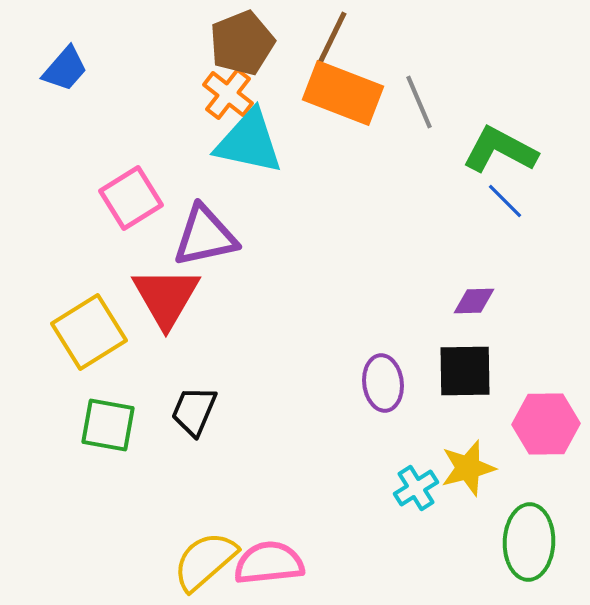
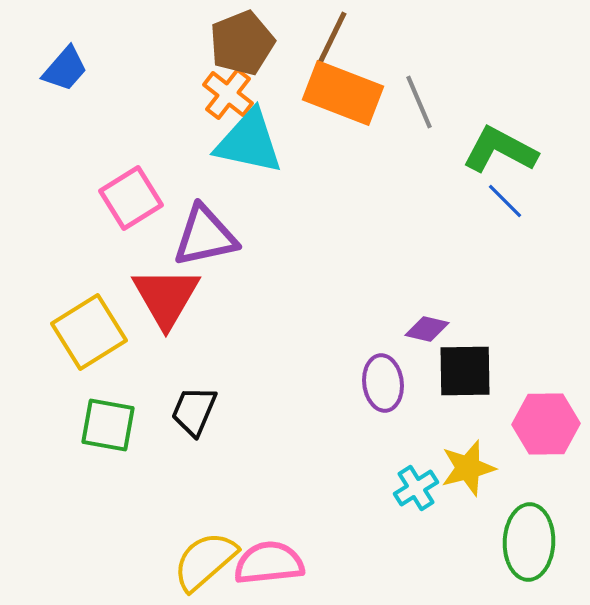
purple diamond: moved 47 px left, 28 px down; rotated 15 degrees clockwise
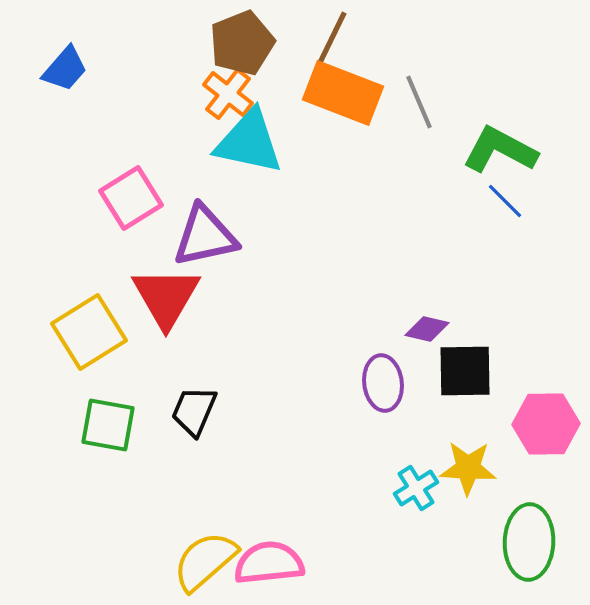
yellow star: rotated 18 degrees clockwise
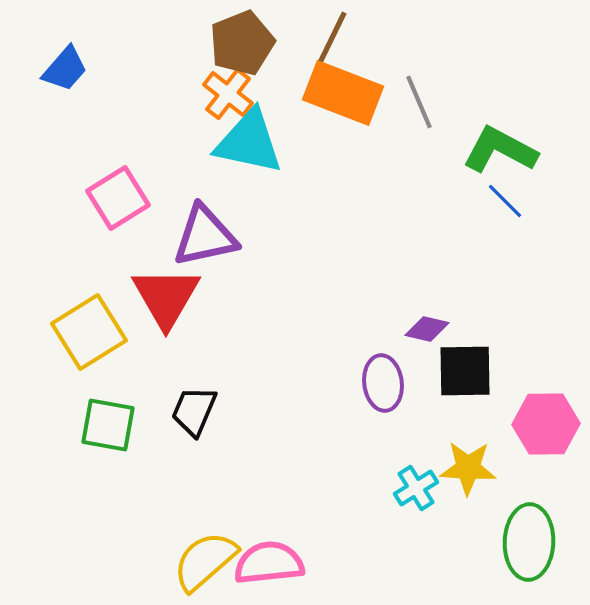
pink square: moved 13 px left
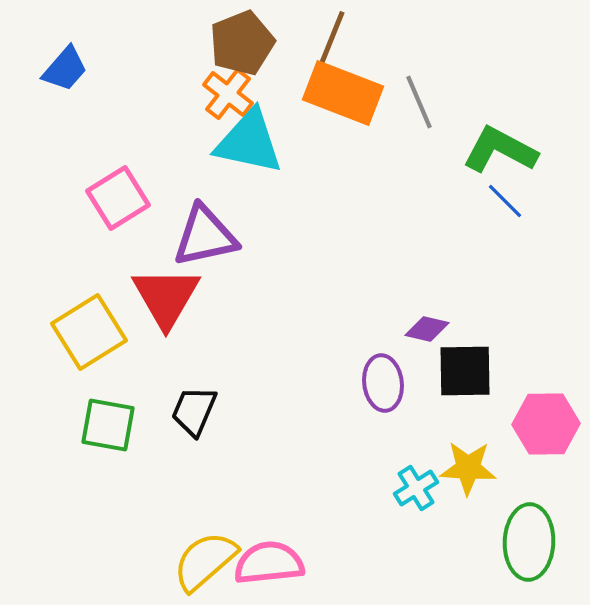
brown line: rotated 4 degrees counterclockwise
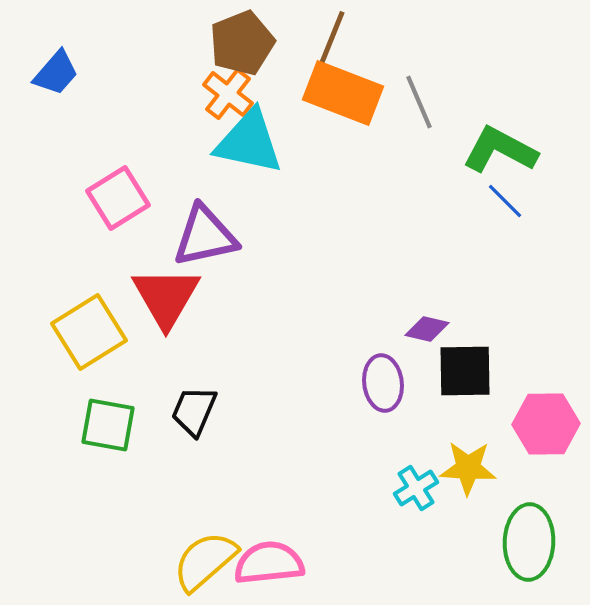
blue trapezoid: moved 9 px left, 4 px down
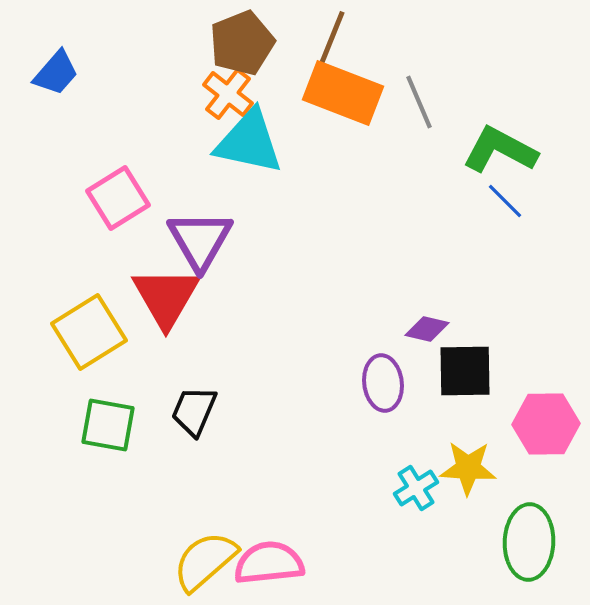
purple triangle: moved 5 px left, 4 px down; rotated 48 degrees counterclockwise
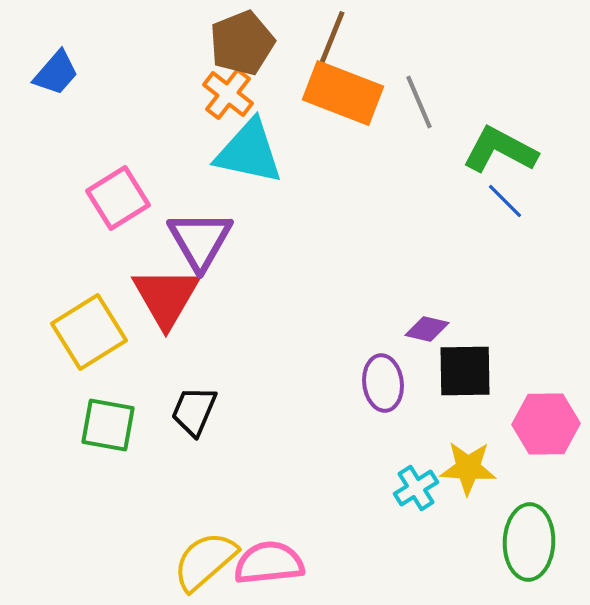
cyan triangle: moved 10 px down
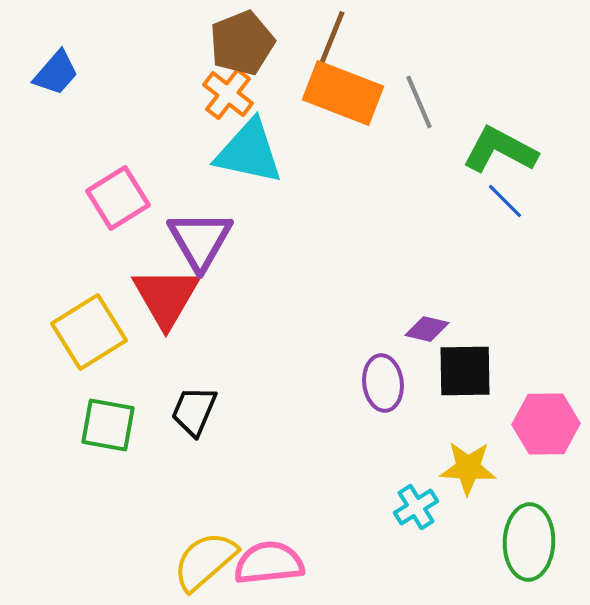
cyan cross: moved 19 px down
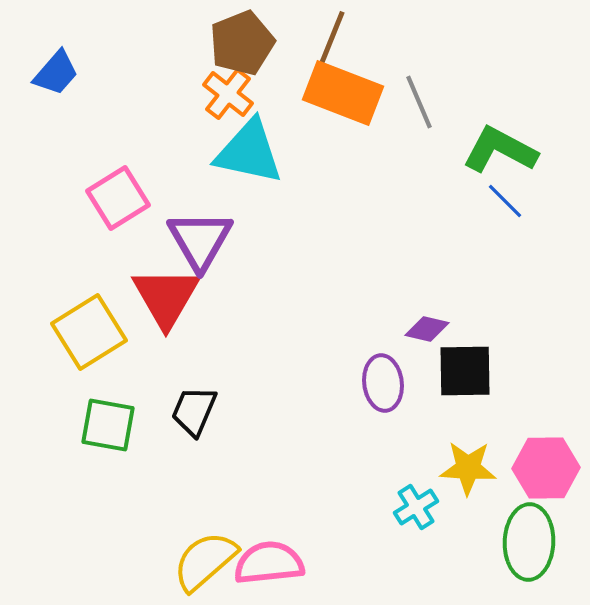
pink hexagon: moved 44 px down
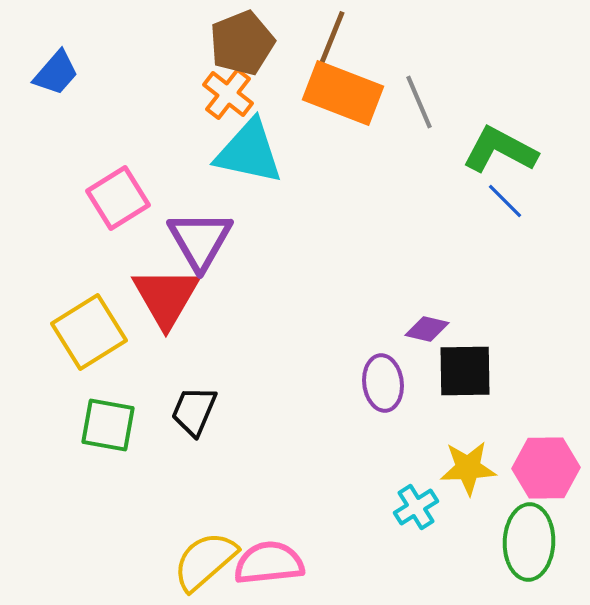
yellow star: rotated 6 degrees counterclockwise
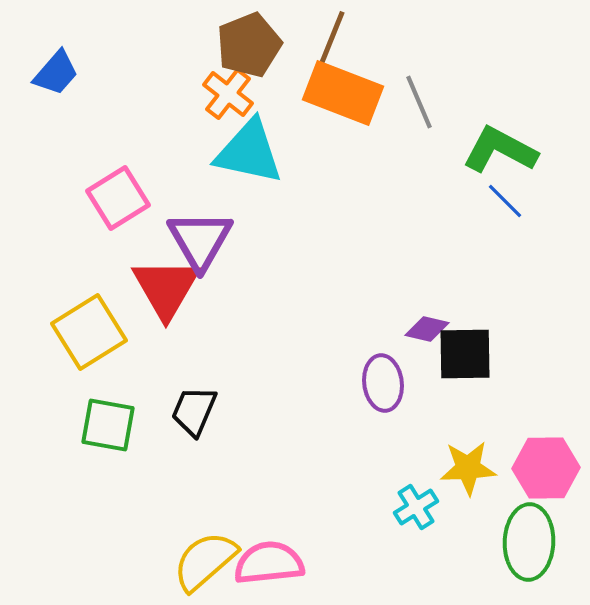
brown pentagon: moved 7 px right, 2 px down
red triangle: moved 9 px up
black square: moved 17 px up
